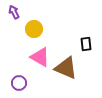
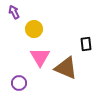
pink triangle: rotated 30 degrees clockwise
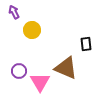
yellow circle: moved 2 px left, 1 px down
pink triangle: moved 25 px down
purple circle: moved 12 px up
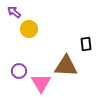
purple arrow: rotated 24 degrees counterclockwise
yellow circle: moved 3 px left, 1 px up
brown triangle: moved 2 px up; rotated 20 degrees counterclockwise
pink triangle: moved 1 px right, 1 px down
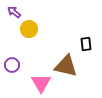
brown triangle: rotated 10 degrees clockwise
purple circle: moved 7 px left, 6 px up
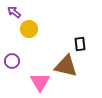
black rectangle: moved 6 px left
purple circle: moved 4 px up
pink triangle: moved 1 px left, 1 px up
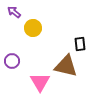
yellow circle: moved 4 px right, 1 px up
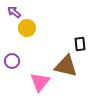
yellow circle: moved 6 px left
pink triangle: rotated 10 degrees clockwise
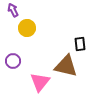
purple arrow: moved 1 px left, 2 px up; rotated 24 degrees clockwise
purple circle: moved 1 px right
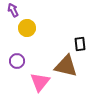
purple circle: moved 4 px right
